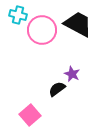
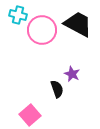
black semicircle: rotated 108 degrees clockwise
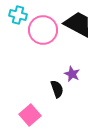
pink circle: moved 1 px right
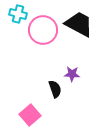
cyan cross: moved 1 px up
black trapezoid: moved 1 px right
purple star: rotated 21 degrees counterclockwise
black semicircle: moved 2 px left
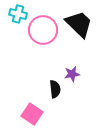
black trapezoid: rotated 16 degrees clockwise
purple star: rotated 14 degrees counterclockwise
black semicircle: rotated 12 degrees clockwise
pink square: moved 2 px right, 1 px up; rotated 15 degrees counterclockwise
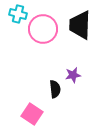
black trapezoid: moved 1 px right, 1 px down; rotated 132 degrees counterclockwise
pink circle: moved 1 px up
purple star: moved 1 px right, 1 px down
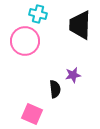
cyan cross: moved 20 px right
pink circle: moved 18 px left, 12 px down
pink square: rotated 10 degrees counterclockwise
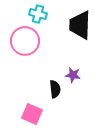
purple star: rotated 21 degrees clockwise
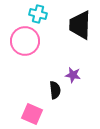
black semicircle: moved 1 px down
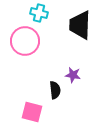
cyan cross: moved 1 px right, 1 px up
pink square: moved 2 px up; rotated 10 degrees counterclockwise
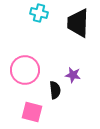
black trapezoid: moved 2 px left, 2 px up
pink circle: moved 29 px down
